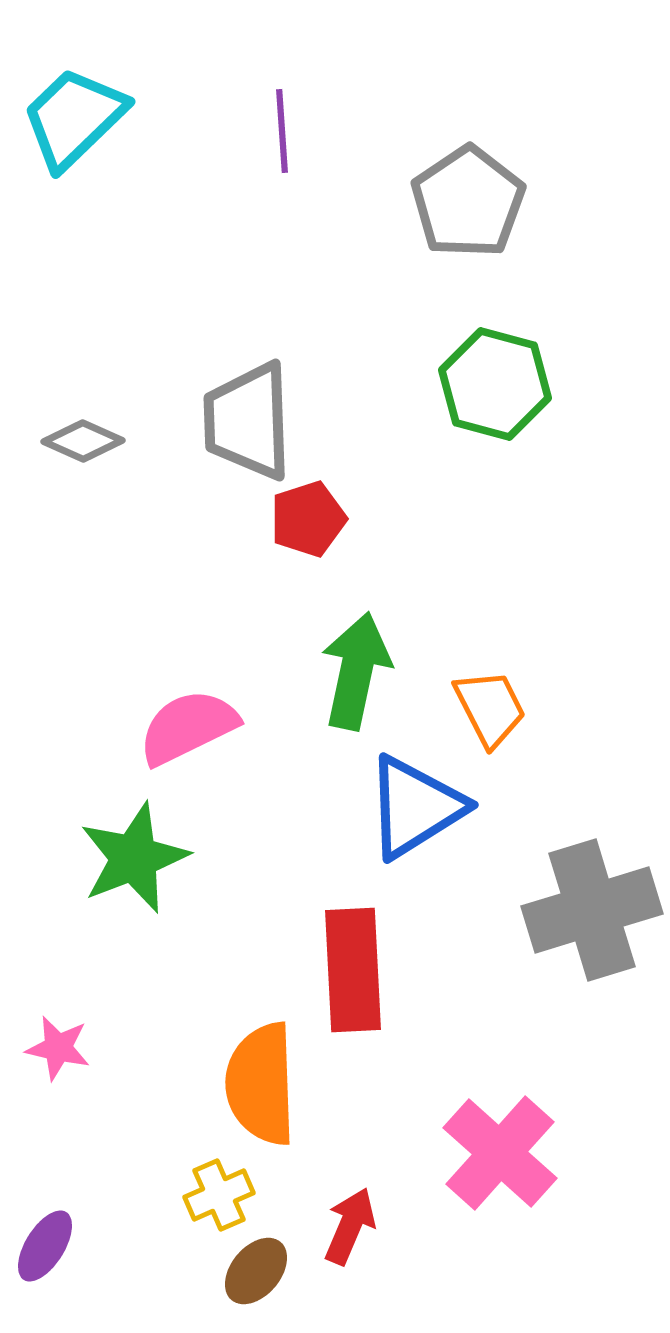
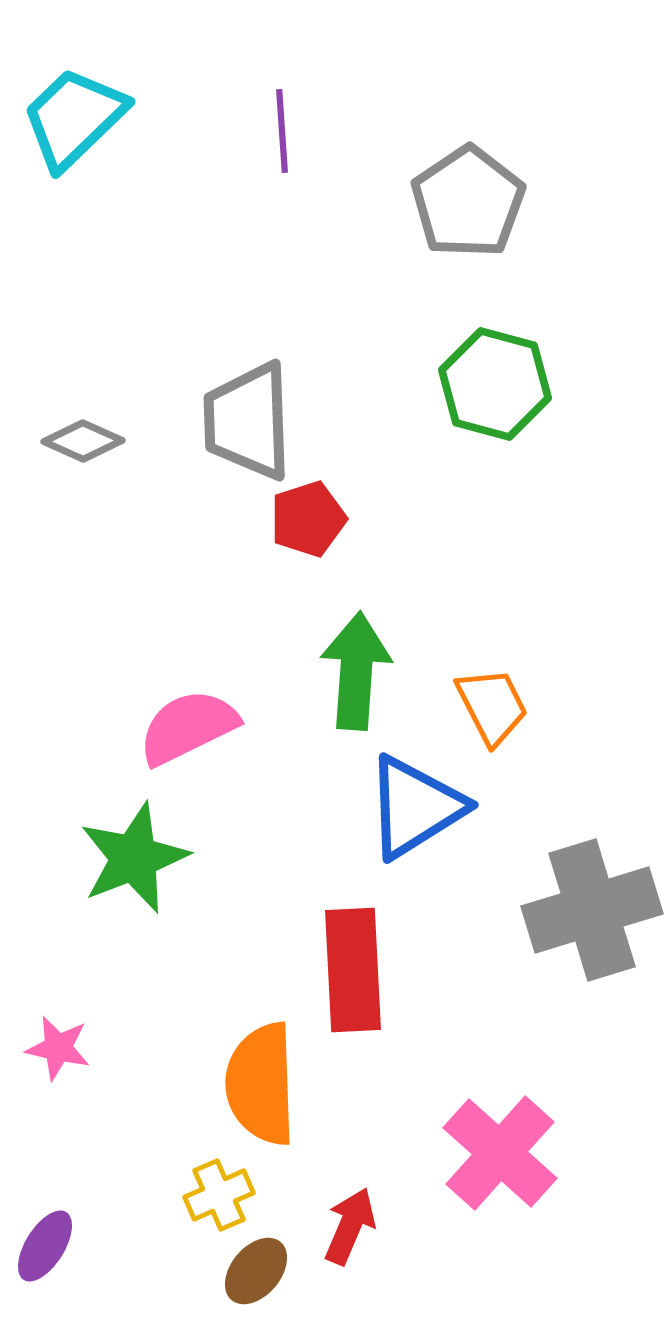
green arrow: rotated 8 degrees counterclockwise
orange trapezoid: moved 2 px right, 2 px up
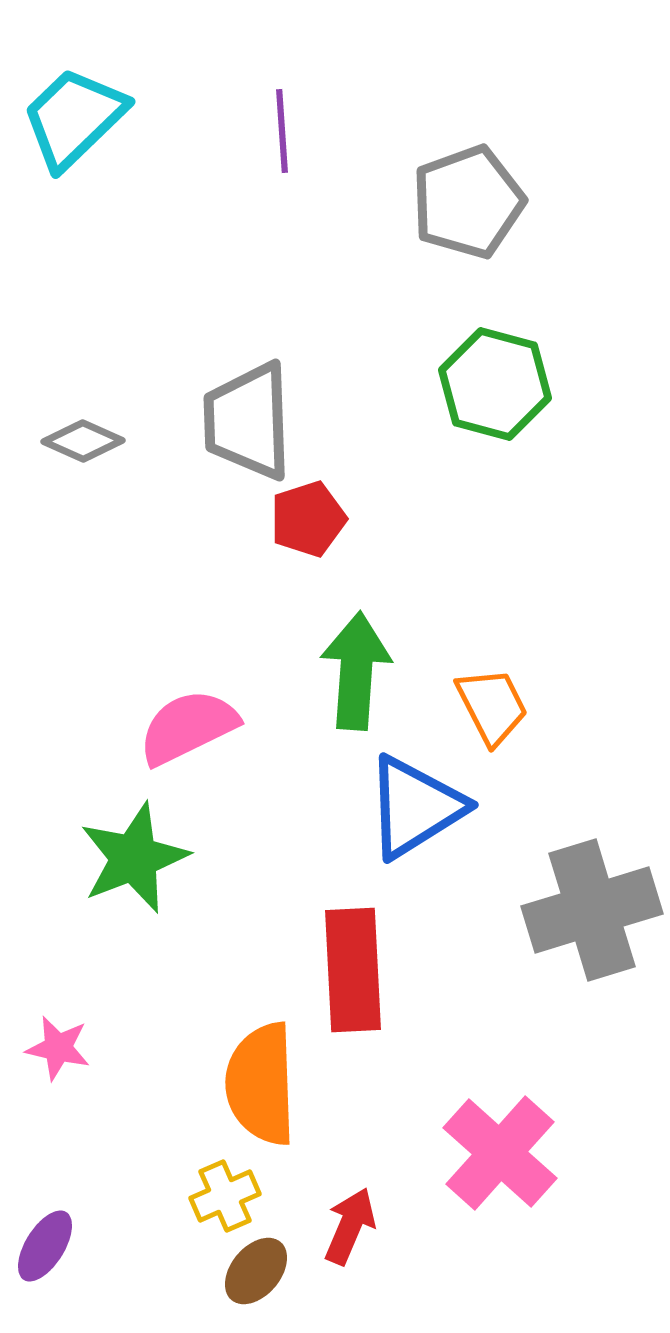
gray pentagon: rotated 14 degrees clockwise
yellow cross: moved 6 px right, 1 px down
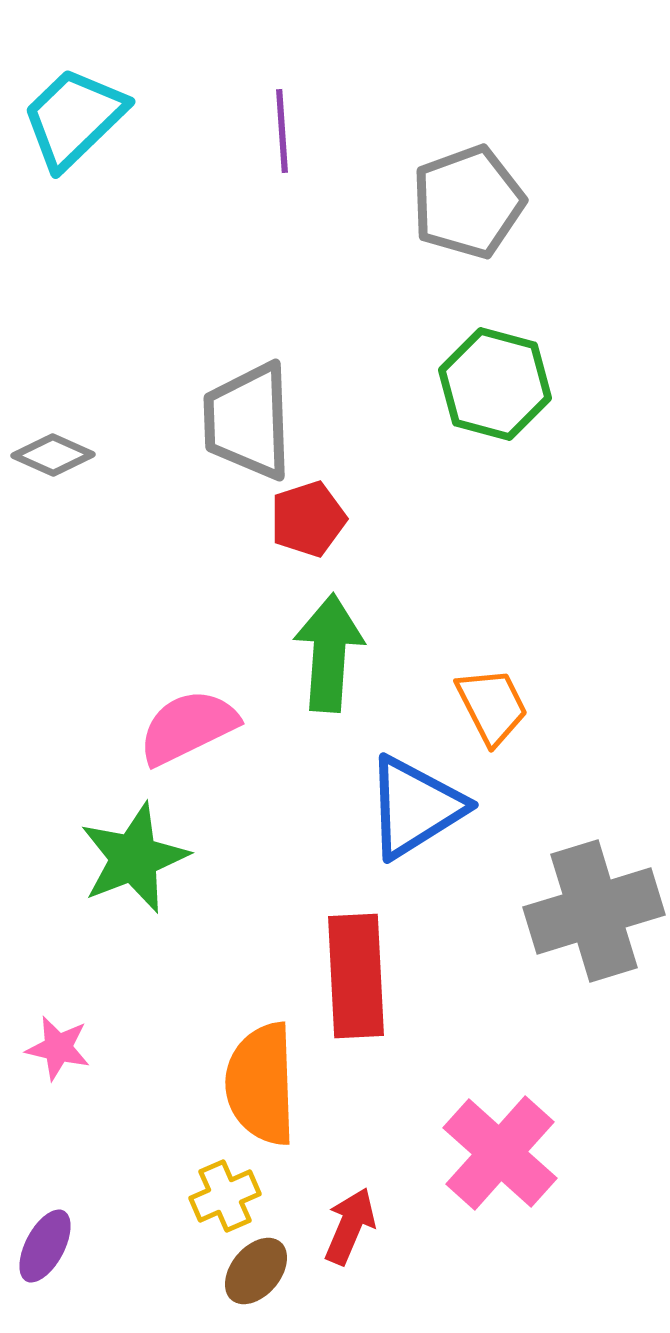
gray diamond: moved 30 px left, 14 px down
green arrow: moved 27 px left, 18 px up
gray cross: moved 2 px right, 1 px down
red rectangle: moved 3 px right, 6 px down
purple ellipse: rotated 4 degrees counterclockwise
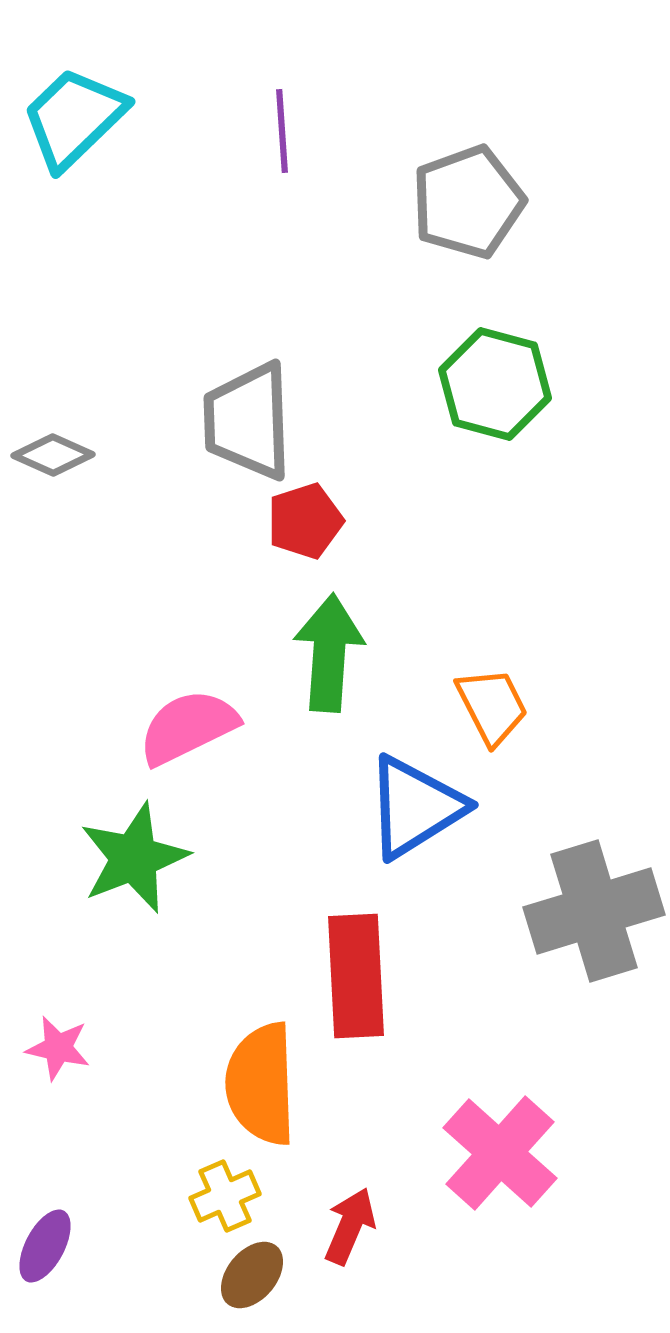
red pentagon: moved 3 px left, 2 px down
brown ellipse: moved 4 px left, 4 px down
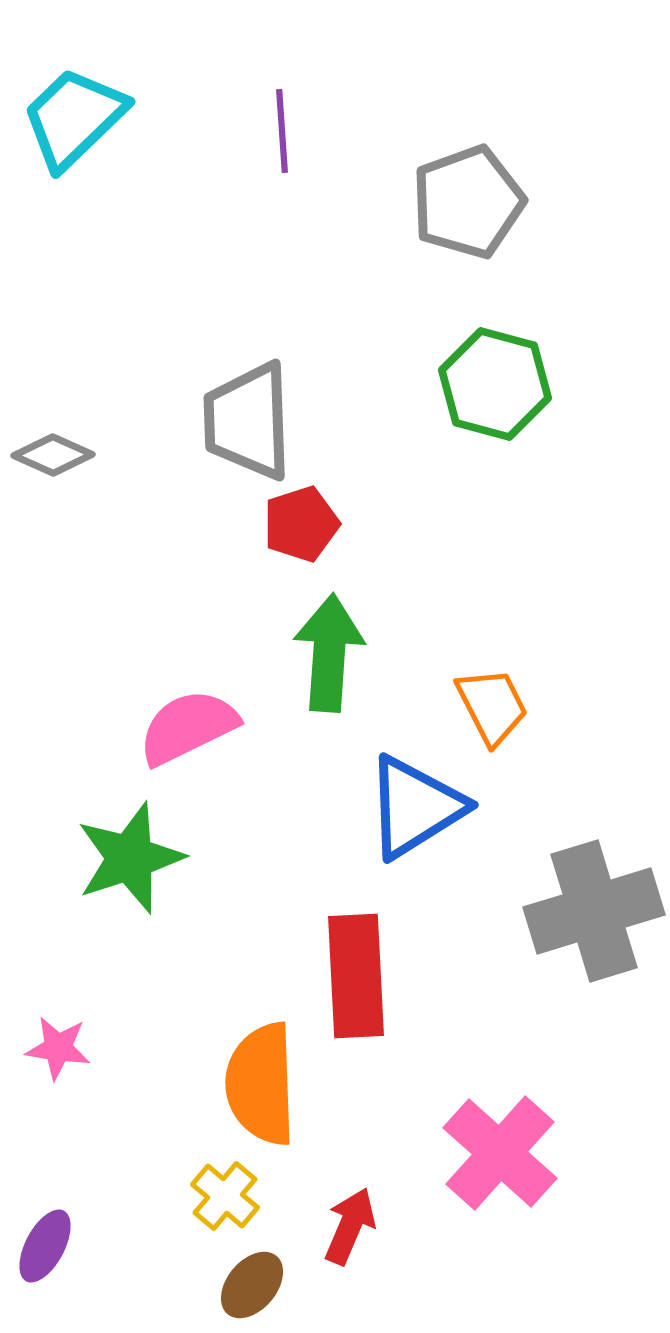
red pentagon: moved 4 px left, 3 px down
green star: moved 4 px left; rotated 3 degrees clockwise
pink star: rotated 4 degrees counterclockwise
yellow cross: rotated 26 degrees counterclockwise
brown ellipse: moved 10 px down
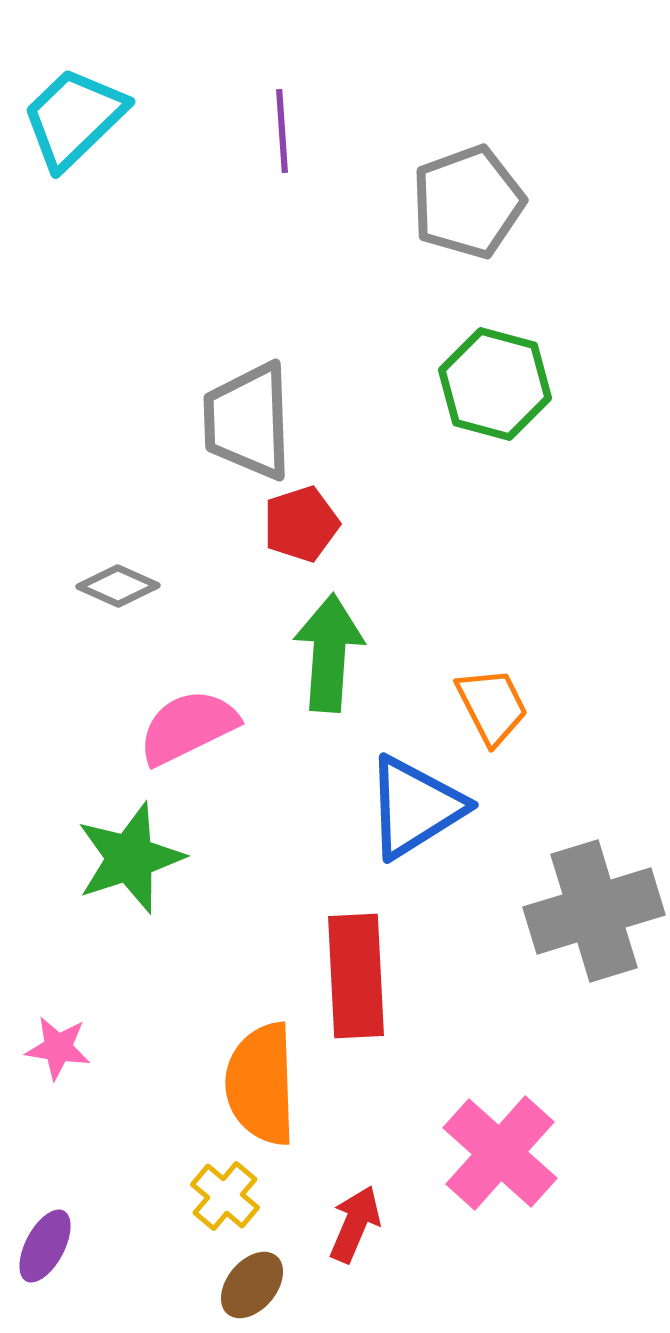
gray diamond: moved 65 px right, 131 px down
red arrow: moved 5 px right, 2 px up
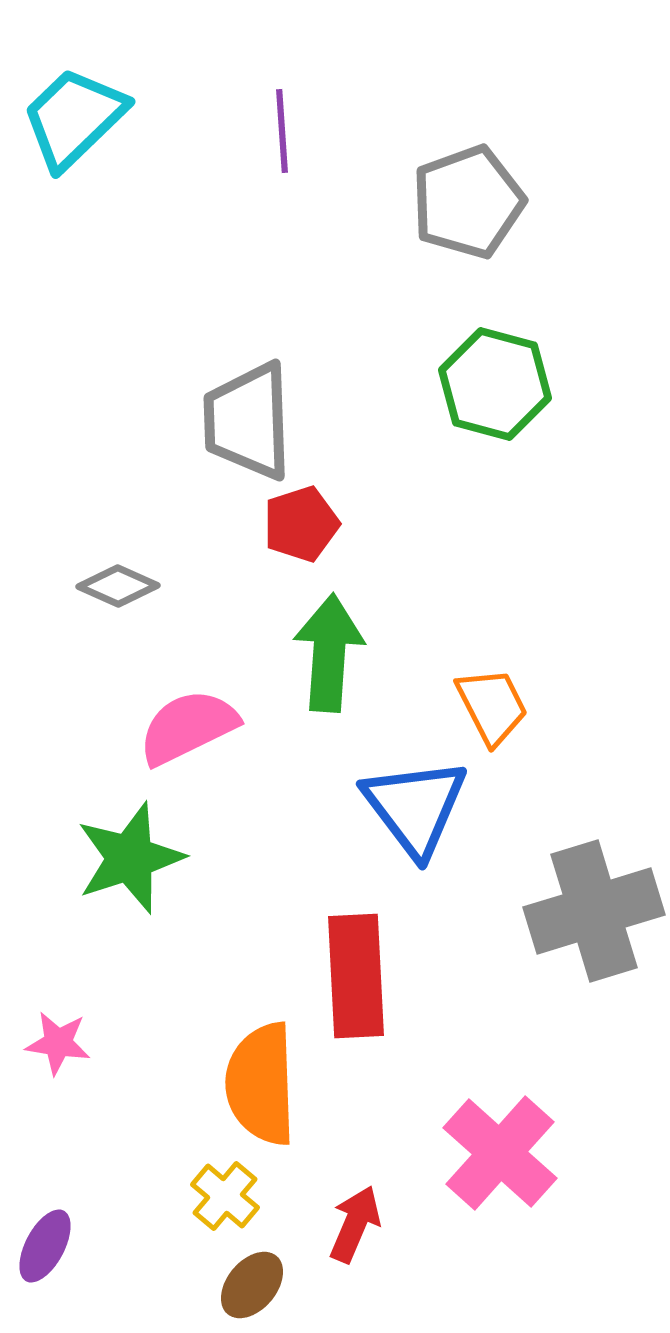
blue triangle: rotated 35 degrees counterclockwise
pink star: moved 5 px up
